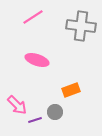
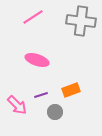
gray cross: moved 5 px up
purple line: moved 6 px right, 25 px up
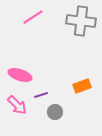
pink ellipse: moved 17 px left, 15 px down
orange rectangle: moved 11 px right, 4 px up
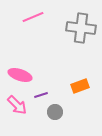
pink line: rotated 10 degrees clockwise
gray cross: moved 7 px down
orange rectangle: moved 2 px left
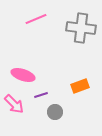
pink line: moved 3 px right, 2 px down
pink ellipse: moved 3 px right
pink arrow: moved 3 px left, 1 px up
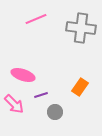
orange rectangle: moved 1 px down; rotated 36 degrees counterclockwise
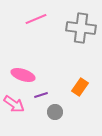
pink arrow: rotated 10 degrees counterclockwise
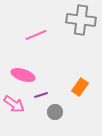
pink line: moved 16 px down
gray cross: moved 8 px up
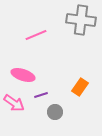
pink arrow: moved 1 px up
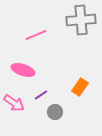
gray cross: rotated 12 degrees counterclockwise
pink ellipse: moved 5 px up
purple line: rotated 16 degrees counterclockwise
